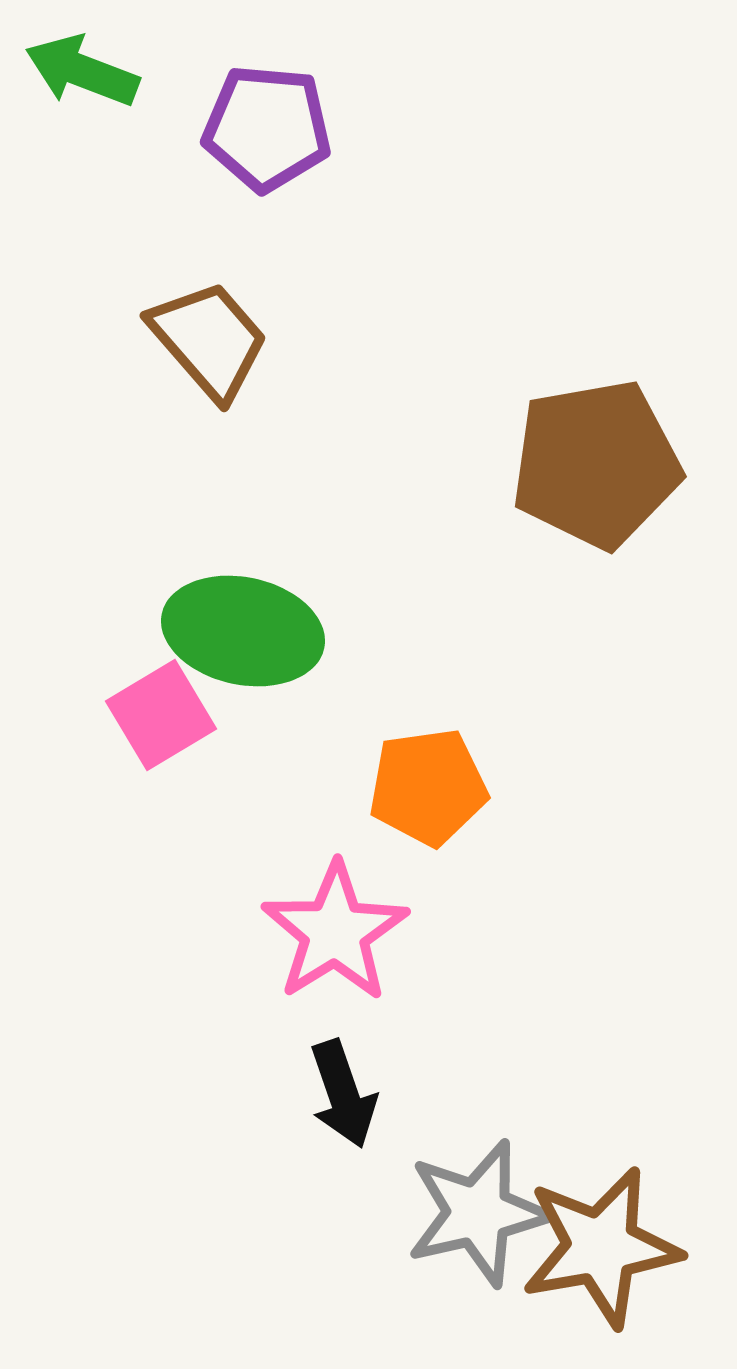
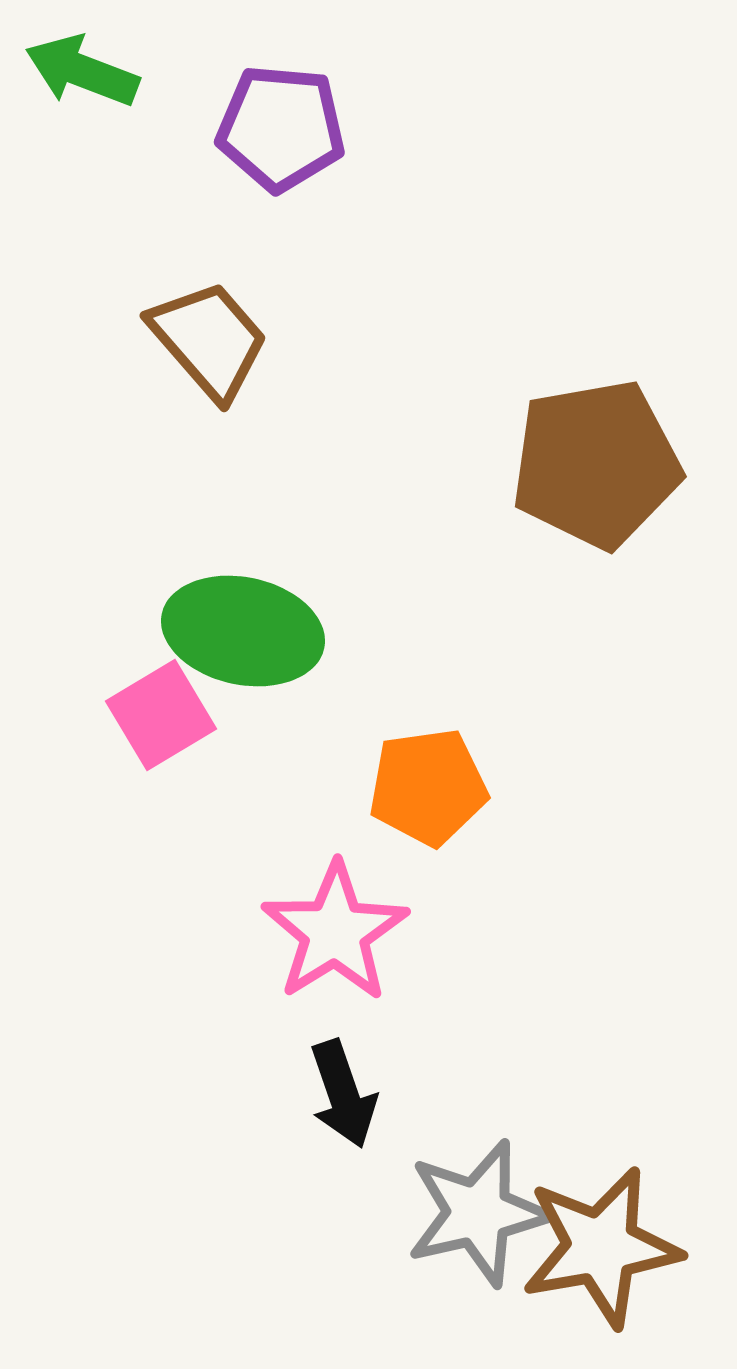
purple pentagon: moved 14 px right
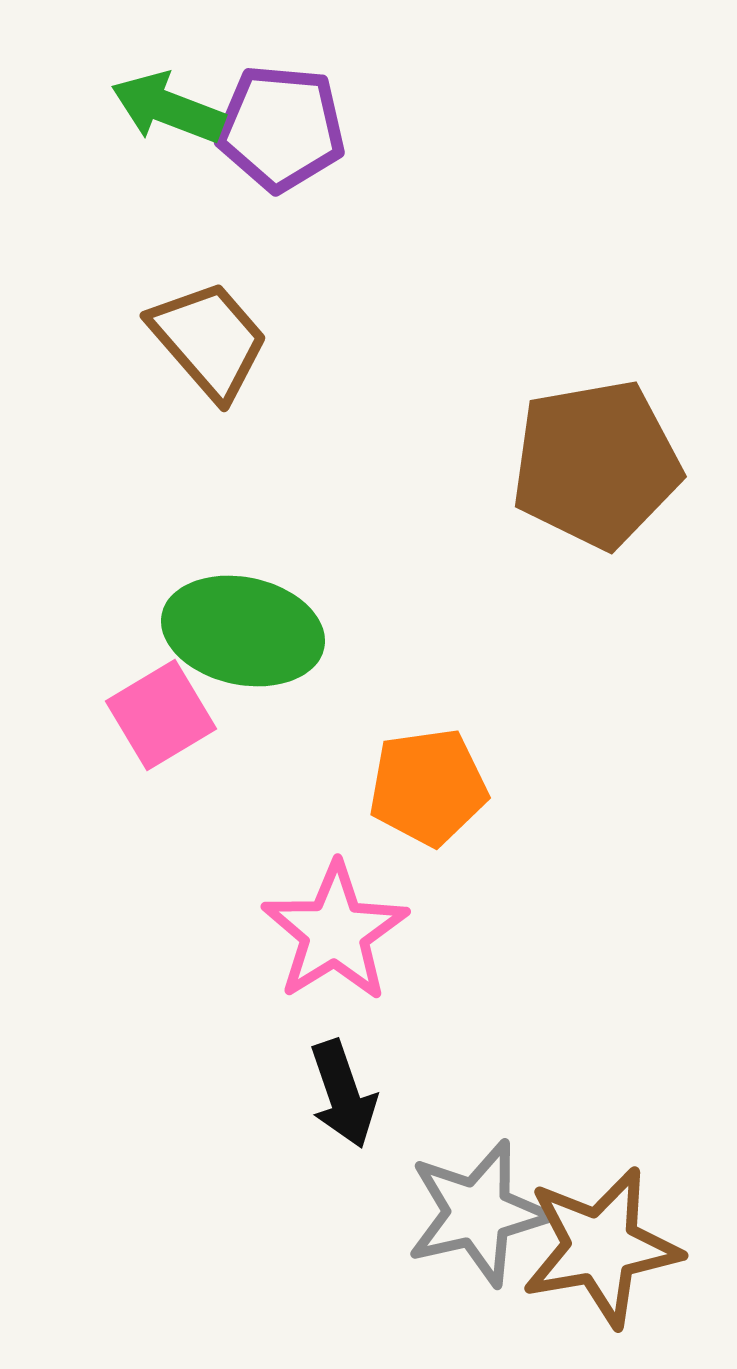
green arrow: moved 86 px right, 37 px down
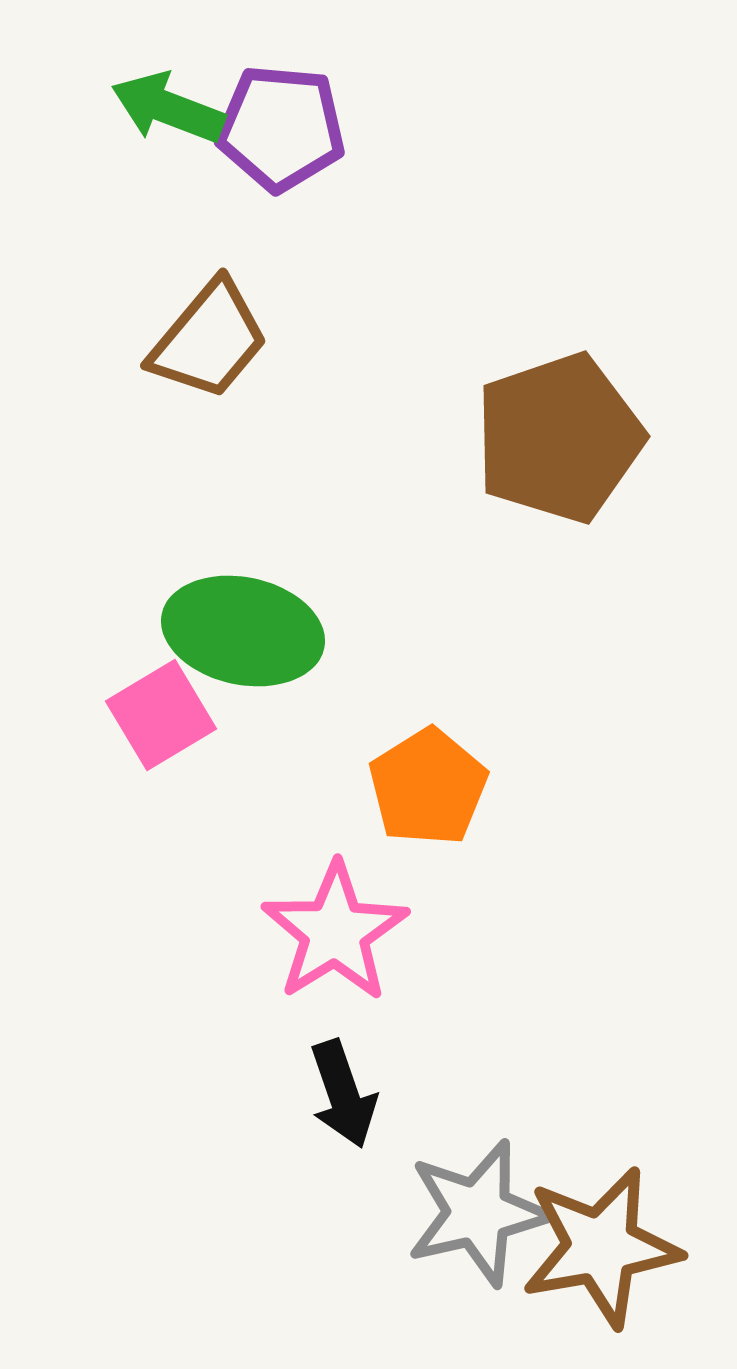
brown trapezoid: rotated 81 degrees clockwise
brown pentagon: moved 37 px left, 26 px up; rotated 9 degrees counterclockwise
orange pentagon: rotated 24 degrees counterclockwise
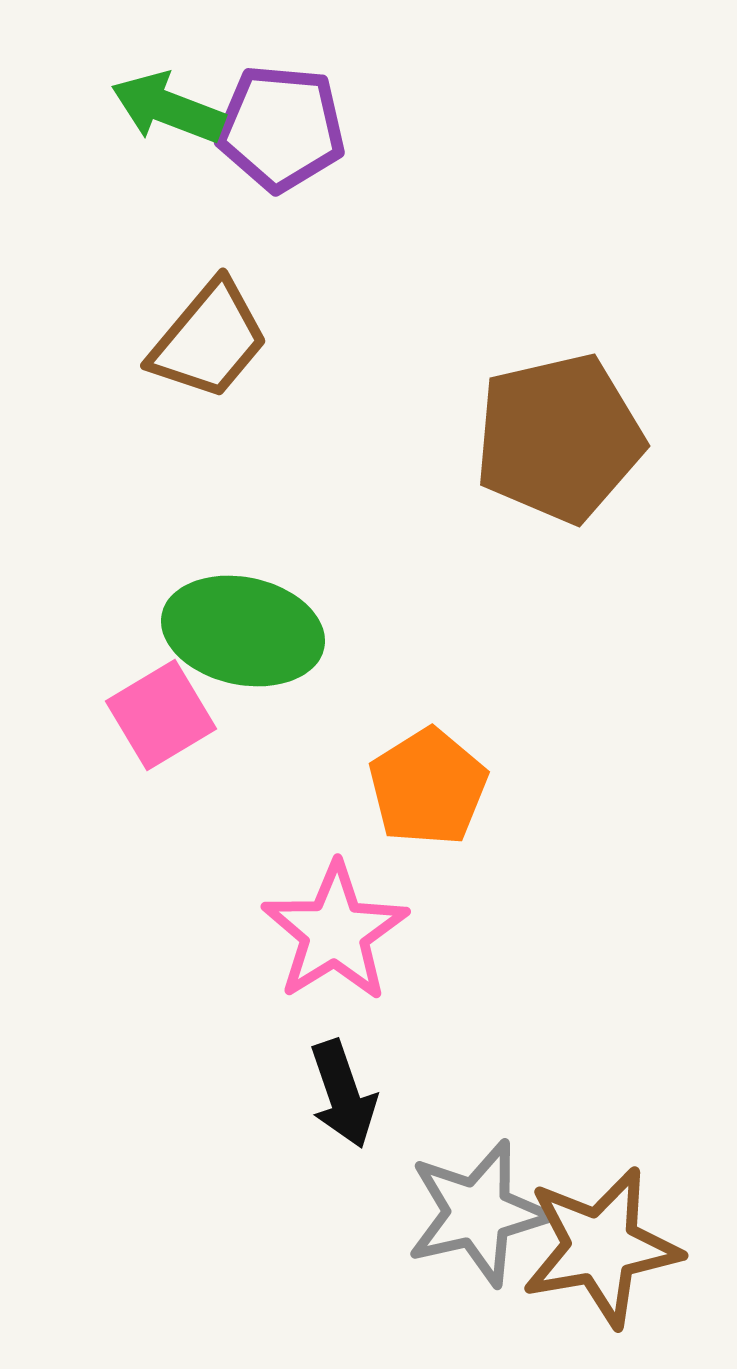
brown pentagon: rotated 6 degrees clockwise
